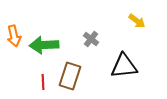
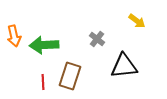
gray cross: moved 6 px right
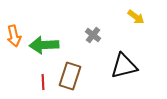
yellow arrow: moved 1 px left, 4 px up
gray cross: moved 4 px left, 4 px up
black triangle: rotated 8 degrees counterclockwise
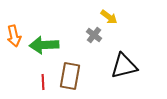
yellow arrow: moved 27 px left
gray cross: moved 1 px right
brown rectangle: rotated 8 degrees counterclockwise
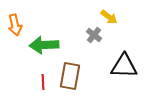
orange arrow: moved 1 px right, 11 px up
black triangle: rotated 16 degrees clockwise
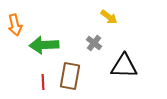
gray cross: moved 8 px down
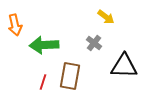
yellow arrow: moved 3 px left
red line: rotated 21 degrees clockwise
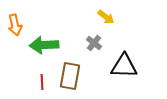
red line: moved 1 px left; rotated 21 degrees counterclockwise
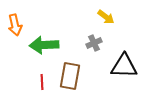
gray cross: rotated 28 degrees clockwise
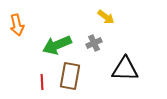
orange arrow: moved 2 px right
green arrow: moved 13 px right; rotated 20 degrees counterclockwise
black triangle: moved 1 px right, 3 px down
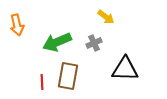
green arrow: moved 3 px up
brown rectangle: moved 2 px left
